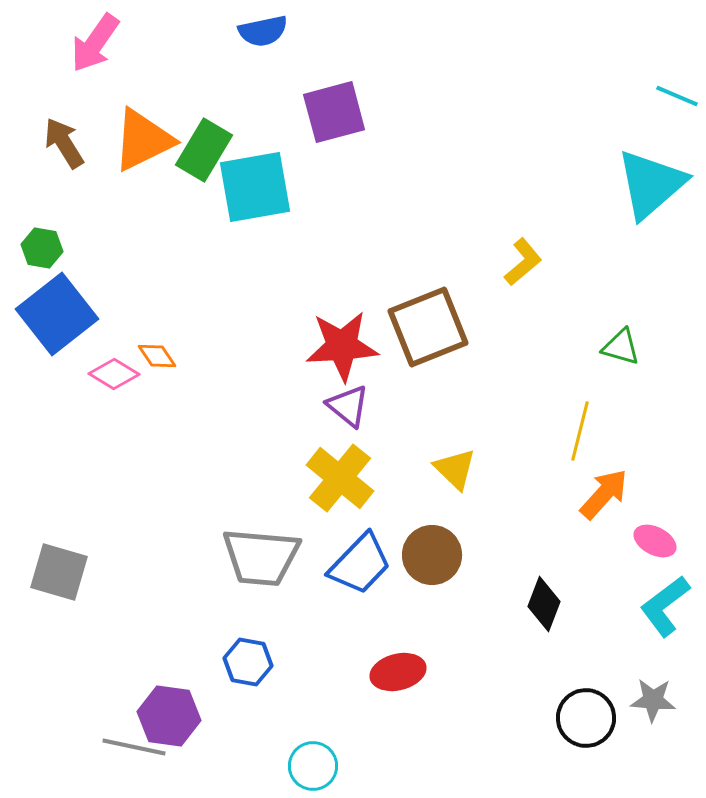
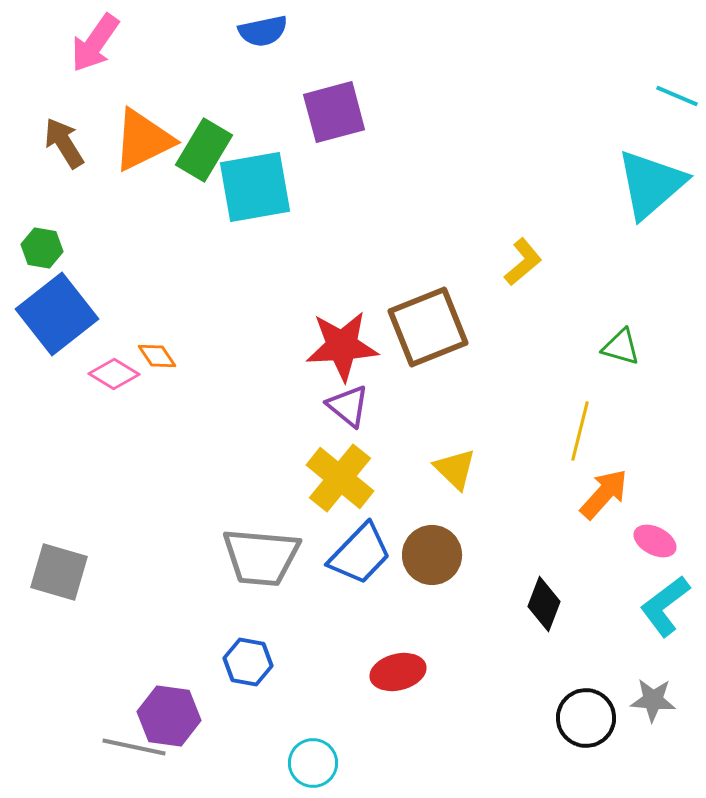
blue trapezoid: moved 10 px up
cyan circle: moved 3 px up
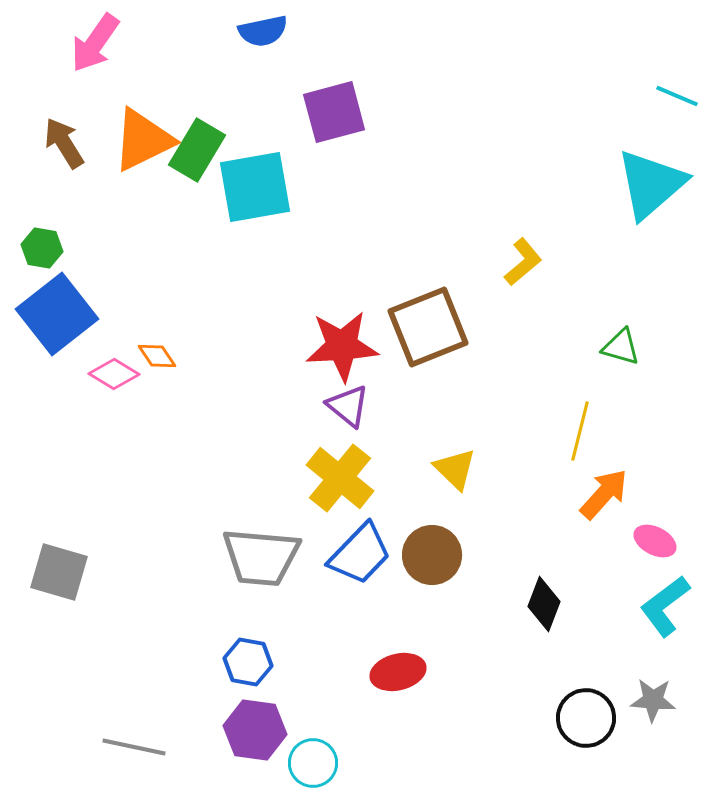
green rectangle: moved 7 px left
purple hexagon: moved 86 px right, 14 px down
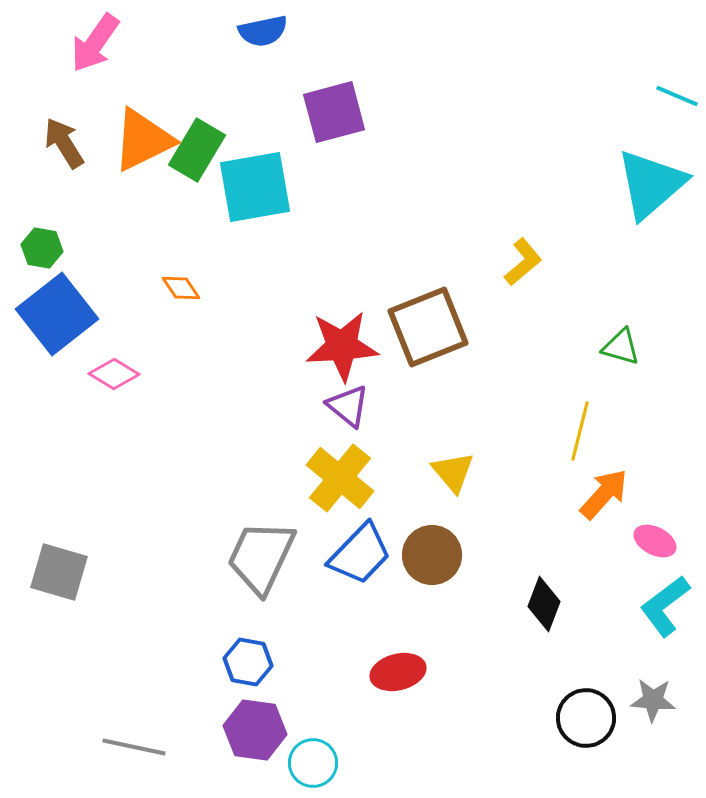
orange diamond: moved 24 px right, 68 px up
yellow triangle: moved 2 px left, 3 px down; rotated 6 degrees clockwise
gray trapezoid: rotated 110 degrees clockwise
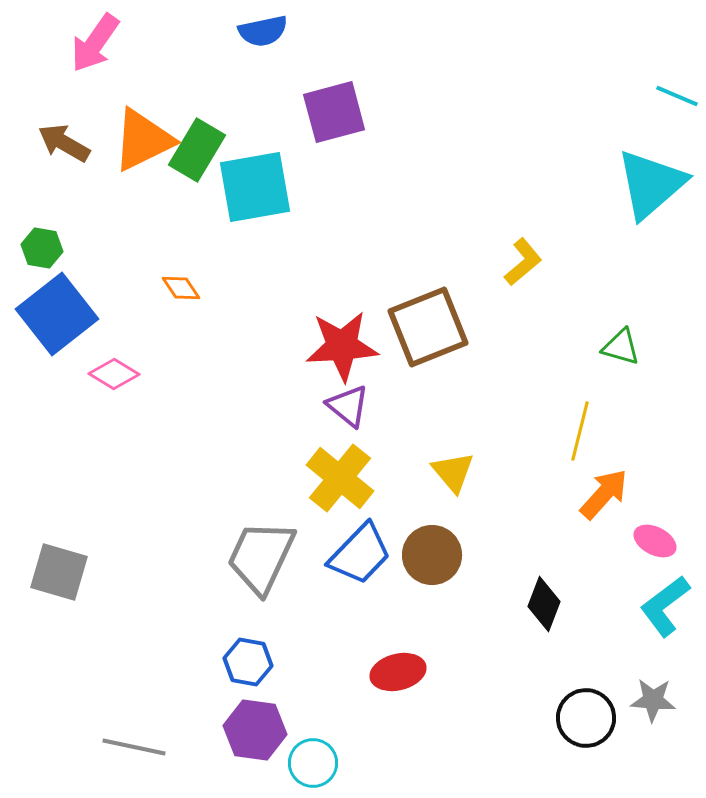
brown arrow: rotated 28 degrees counterclockwise
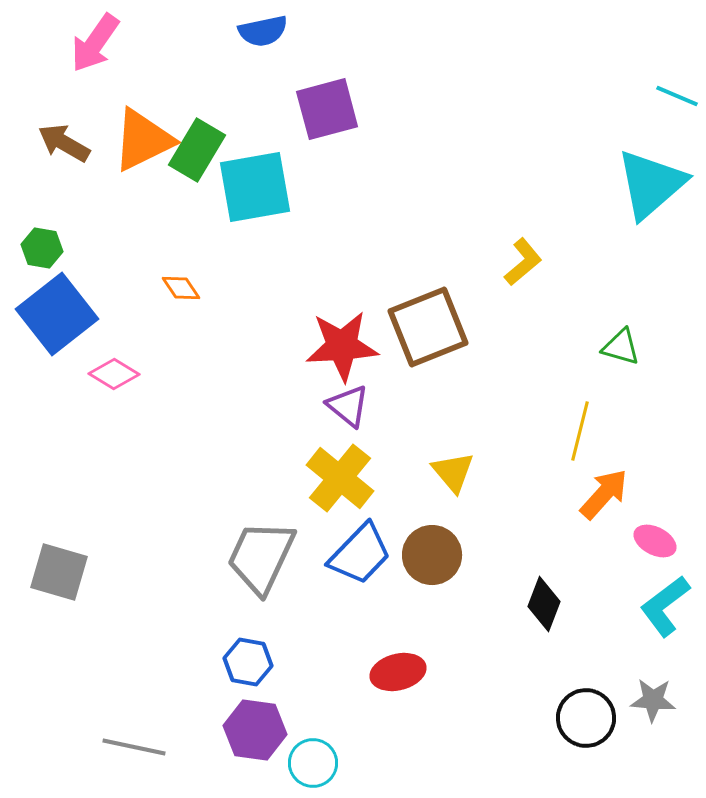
purple square: moved 7 px left, 3 px up
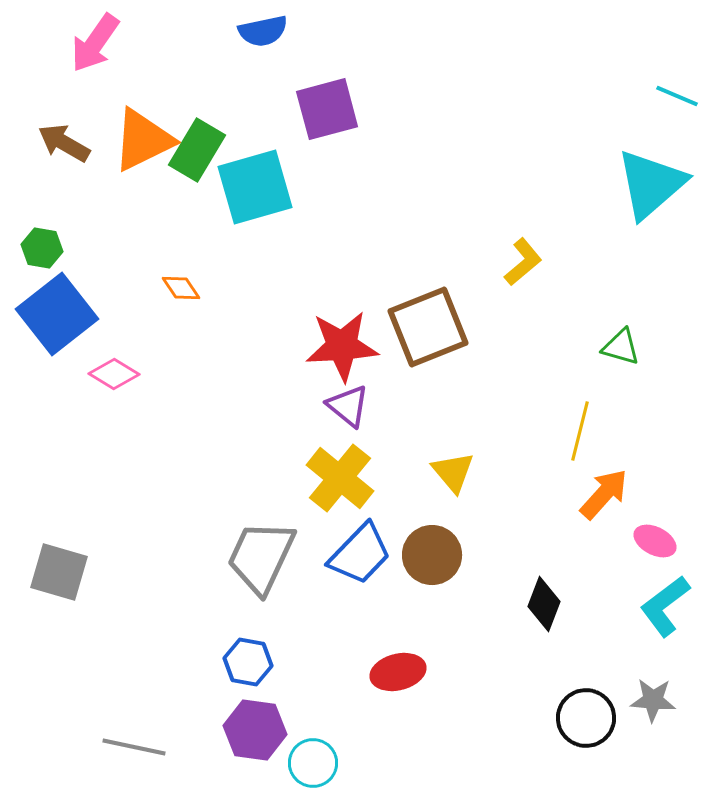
cyan square: rotated 6 degrees counterclockwise
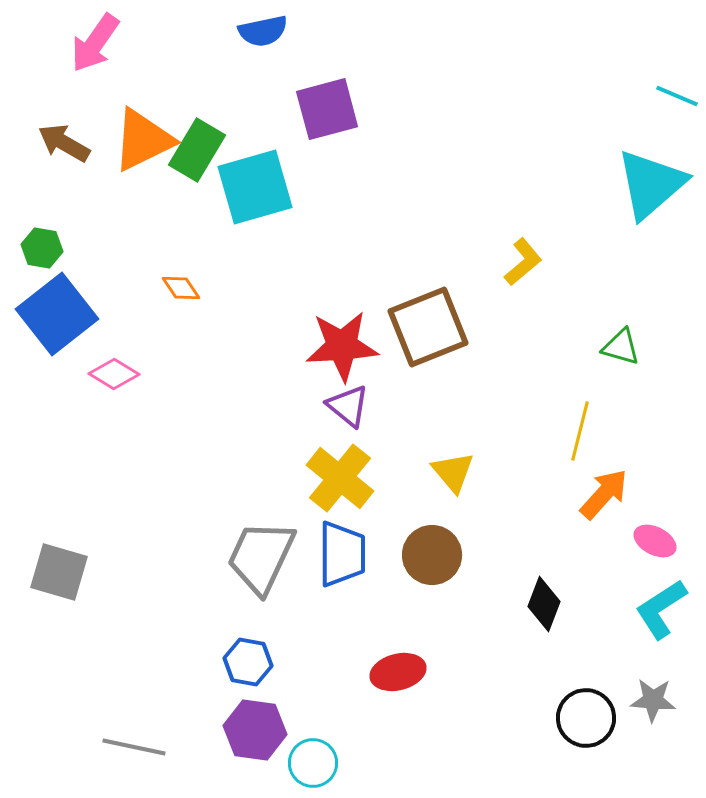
blue trapezoid: moved 18 px left; rotated 44 degrees counterclockwise
cyan L-shape: moved 4 px left, 3 px down; rotated 4 degrees clockwise
